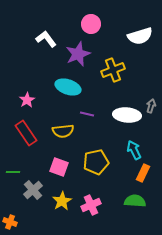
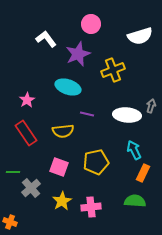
gray cross: moved 2 px left, 2 px up
pink cross: moved 2 px down; rotated 18 degrees clockwise
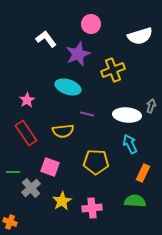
cyan arrow: moved 4 px left, 6 px up
yellow pentagon: rotated 15 degrees clockwise
pink square: moved 9 px left
pink cross: moved 1 px right, 1 px down
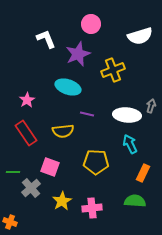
white L-shape: rotated 15 degrees clockwise
